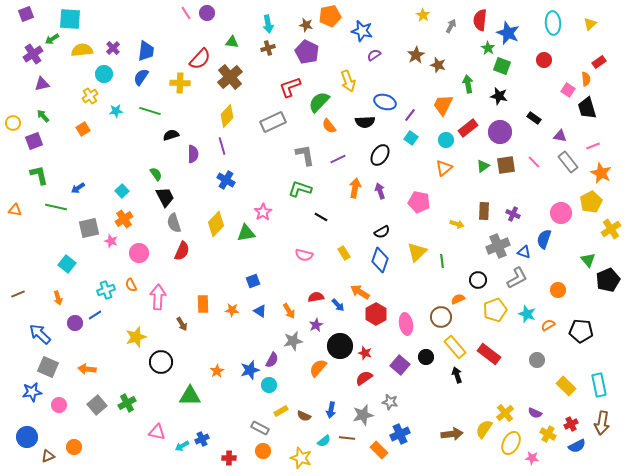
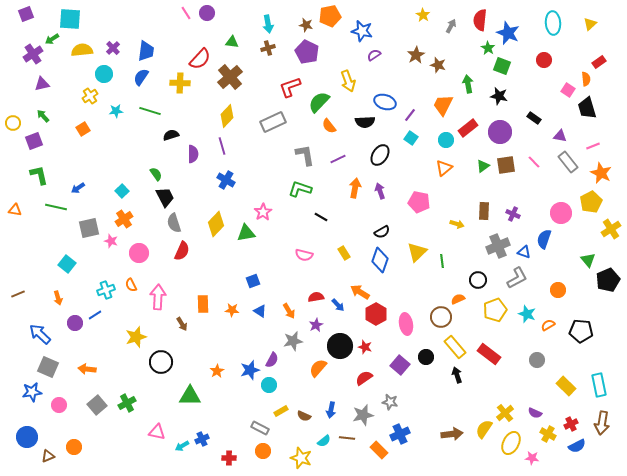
red star at (365, 353): moved 6 px up
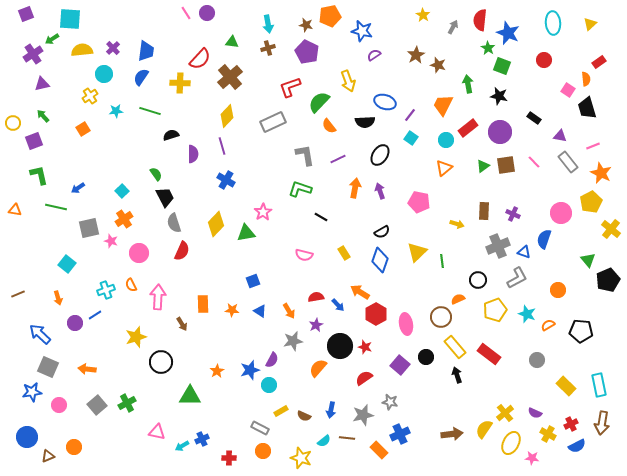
gray arrow at (451, 26): moved 2 px right, 1 px down
yellow cross at (611, 229): rotated 18 degrees counterclockwise
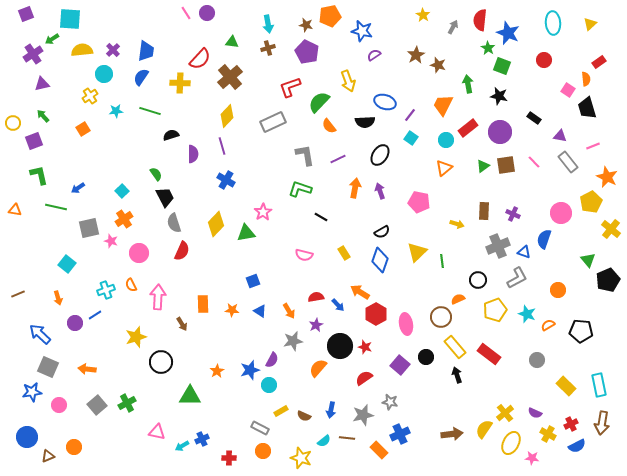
purple cross at (113, 48): moved 2 px down
orange star at (601, 173): moved 6 px right, 4 px down
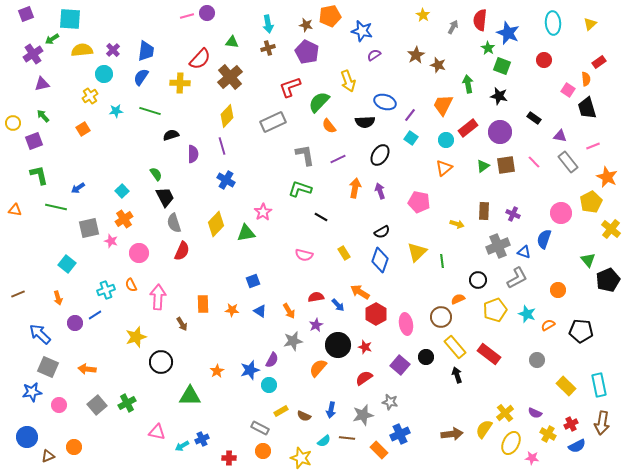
pink line at (186, 13): moved 1 px right, 3 px down; rotated 72 degrees counterclockwise
black circle at (340, 346): moved 2 px left, 1 px up
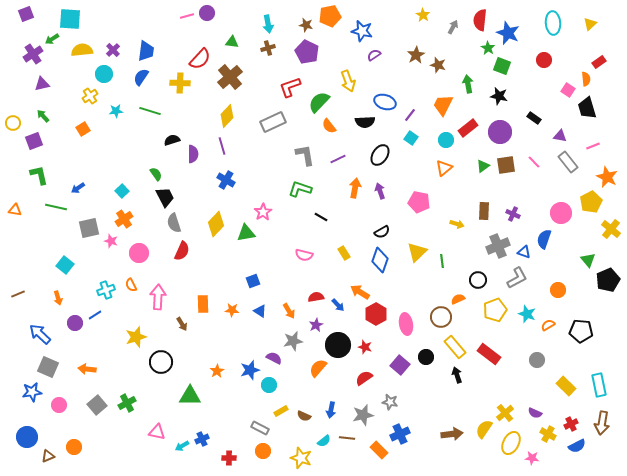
black semicircle at (171, 135): moved 1 px right, 5 px down
cyan square at (67, 264): moved 2 px left, 1 px down
purple semicircle at (272, 360): moved 2 px right, 2 px up; rotated 91 degrees counterclockwise
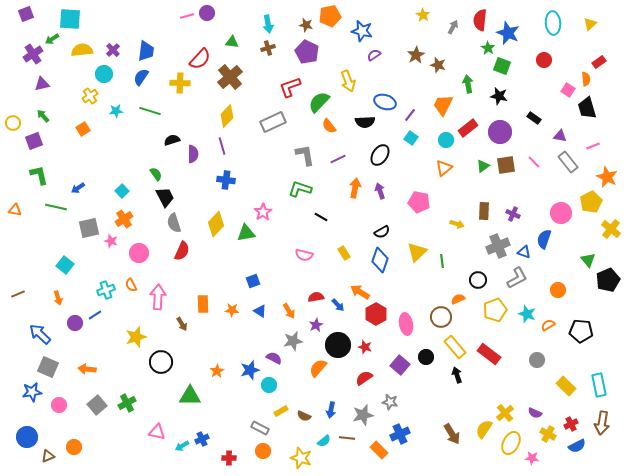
blue cross at (226, 180): rotated 24 degrees counterclockwise
brown arrow at (452, 434): rotated 65 degrees clockwise
